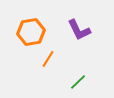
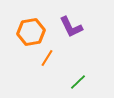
purple L-shape: moved 8 px left, 3 px up
orange line: moved 1 px left, 1 px up
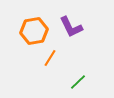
orange hexagon: moved 3 px right, 1 px up
orange line: moved 3 px right
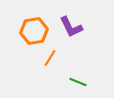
green line: rotated 66 degrees clockwise
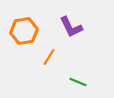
orange hexagon: moved 10 px left
orange line: moved 1 px left, 1 px up
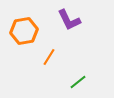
purple L-shape: moved 2 px left, 7 px up
green line: rotated 60 degrees counterclockwise
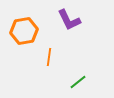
orange line: rotated 24 degrees counterclockwise
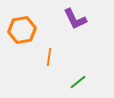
purple L-shape: moved 6 px right, 1 px up
orange hexagon: moved 2 px left, 1 px up
